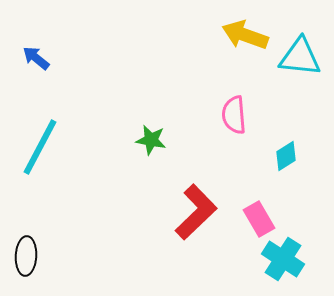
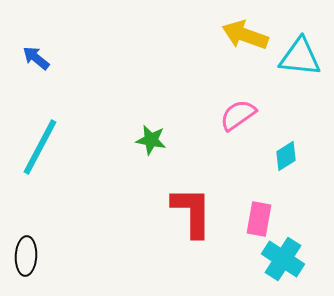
pink semicircle: moved 4 px right; rotated 60 degrees clockwise
red L-shape: moved 4 px left; rotated 46 degrees counterclockwise
pink rectangle: rotated 40 degrees clockwise
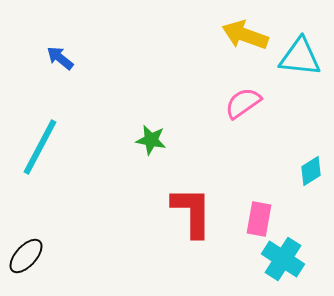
blue arrow: moved 24 px right
pink semicircle: moved 5 px right, 12 px up
cyan diamond: moved 25 px right, 15 px down
black ellipse: rotated 39 degrees clockwise
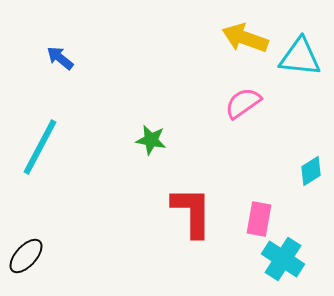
yellow arrow: moved 3 px down
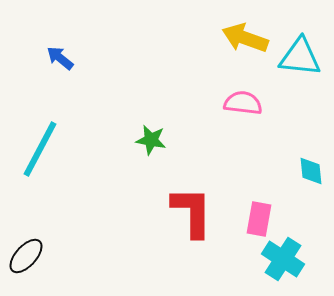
pink semicircle: rotated 42 degrees clockwise
cyan line: moved 2 px down
cyan diamond: rotated 64 degrees counterclockwise
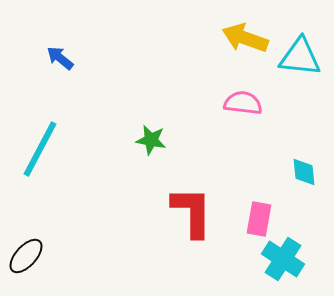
cyan diamond: moved 7 px left, 1 px down
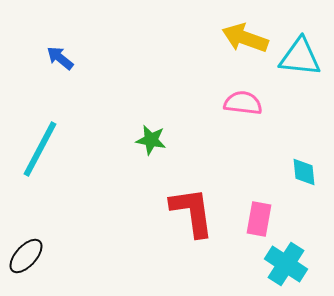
red L-shape: rotated 8 degrees counterclockwise
cyan cross: moved 3 px right, 5 px down
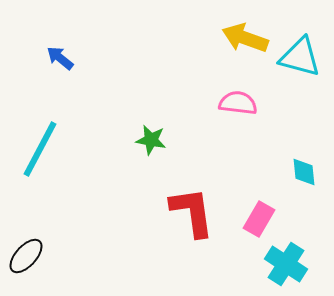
cyan triangle: rotated 9 degrees clockwise
pink semicircle: moved 5 px left
pink rectangle: rotated 20 degrees clockwise
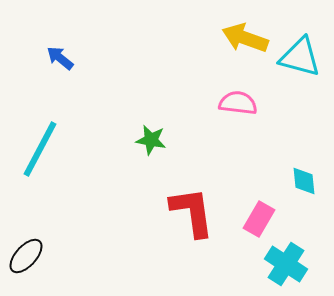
cyan diamond: moved 9 px down
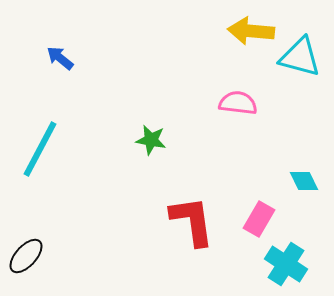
yellow arrow: moved 6 px right, 7 px up; rotated 15 degrees counterclockwise
cyan diamond: rotated 20 degrees counterclockwise
red L-shape: moved 9 px down
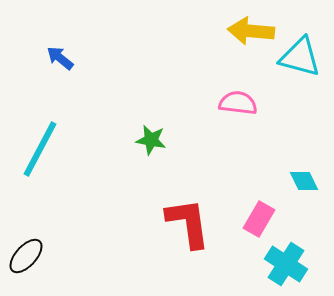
red L-shape: moved 4 px left, 2 px down
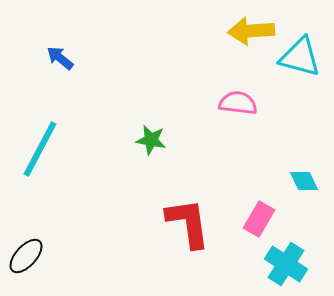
yellow arrow: rotated 9 degrees counterclockwise
